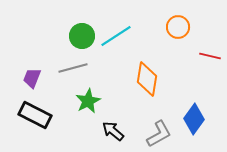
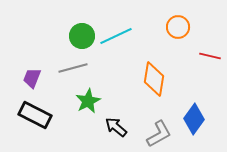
cyan line: rotated 8 degrees clockwise
orange diamond: moved 7 px right
black arrow: moved 3 px right, 4 px up
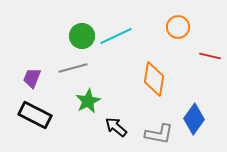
gray L-shape: rotated 40 degrees clockwise
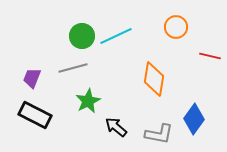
orange circle: moved 2 px left
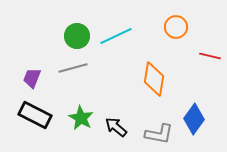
green circle: moved 5 px left
green star: moved 7 px left, 17 px down; rotated 15 degrees counterclockwise
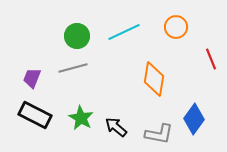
cyan line: moved 8 px right, 4 px up
red line: moved 1 px right, 3 px down; rotated 55 degrees clockwise
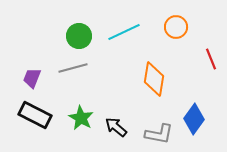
green circle: moved 2 px right
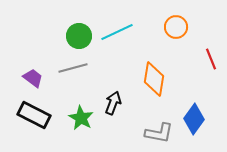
cyan line: moved 7 px left
purple trapezoid: moved 1 px right; rotated 105 degrees clockwise
black rectangle: moved 1 px left
black arrow: moved 3 px left, 24 px up; rotated 70 degrees clockwise
gray L-shape: moved 1 px up
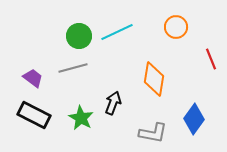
gray L-shape: moved 6 px left
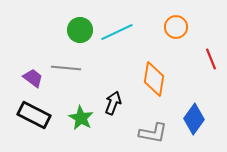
green circle: moved 1 px right, 6 px up
gray line: moved 7 px left; rotated 20 degrees clockwise
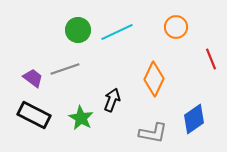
green circle: moved 2 px left
gray line: moved 1 px left, 1 px down; rotated 24 degrees counterclockwise
orange diamond: rotated 16 degrees clockwise
black arrow: moved 1 px left, 3 px up
blue diamond: rotated 20 degrees clockwise
